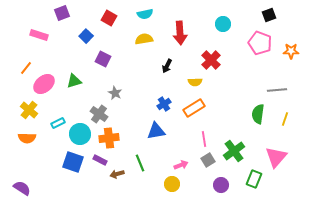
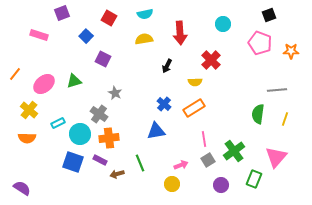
orange line at (26, 68): moved 11 px left, 6 px down
blue cross at (164, 104): rotated 16 degrees counterclockwise
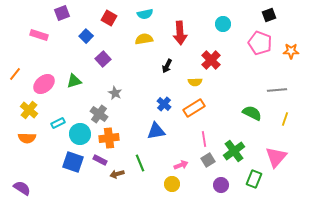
purple square at (103, 59): rotated 21 degrees clockwise
green semicircle at (258, 114): moved 6 px left, 1 px up; rotated 108 degrees clockwise
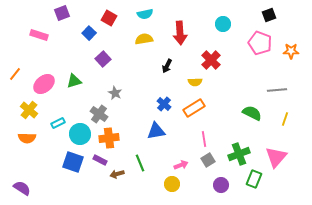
blue square at (86, 36): moved 3 px right, 3 px up
green cross at (234, 151): moved 5 px right, 3 px down; rotated 15 degrees clockwise
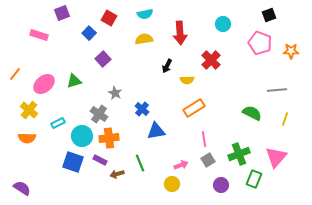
yellow semicircle at (195, 82): moved 8 px left, 2 px up
blue cross at (164, 104): moved 22 px left, 5 px down
cyan circle at (80, 134): moved 2 px right, 2 px down
